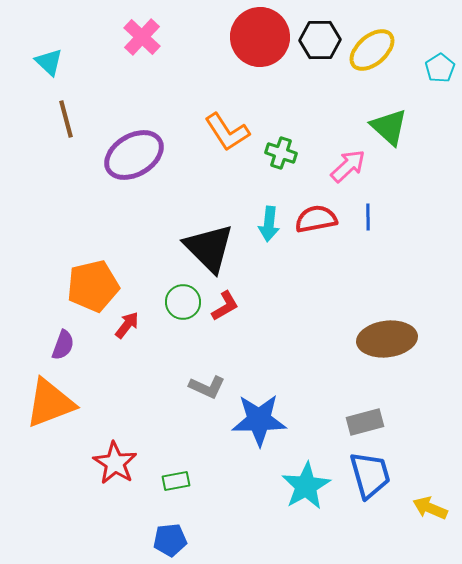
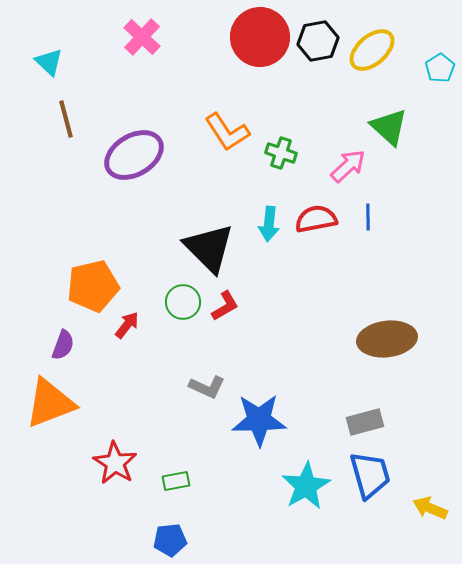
black hexagon: moved 2 px left, 1 px down; rotated 9 degrees counterclockwise
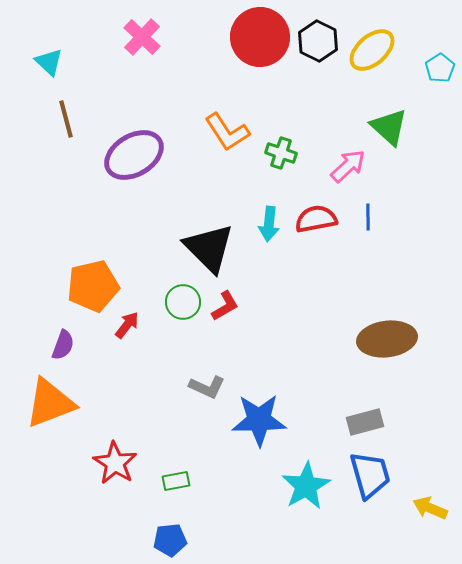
black hexagon: rotated 24 degrees counterclockwise
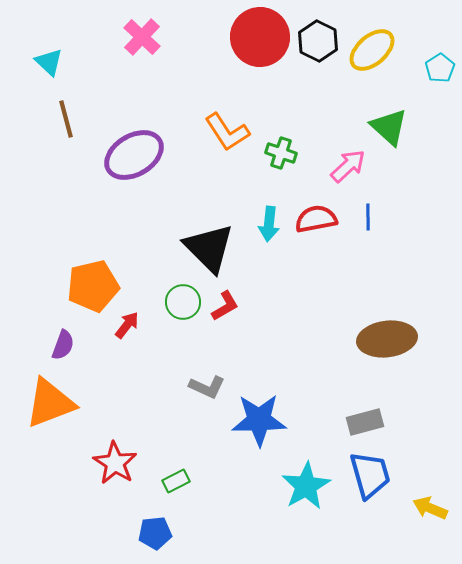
green rectangle: rotated 16 degrees counterclockwise
blue pentagon: moved 15 px left, 7 px up
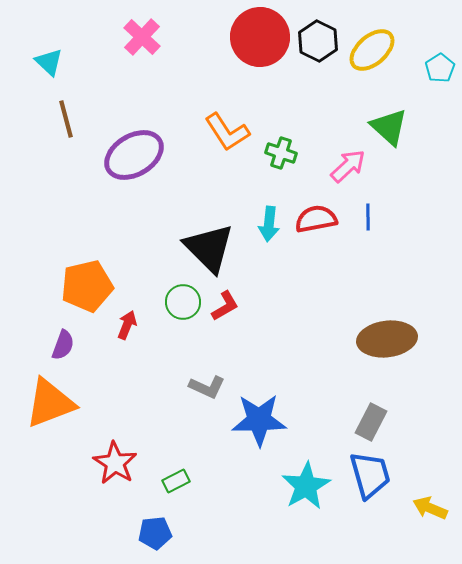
orange pentagon: moved 6 px left
red arrow: rotated 16 degrees counterclockwise
gray rectangle: moved 6 px right; rotated 48 degrees counterclockwise
